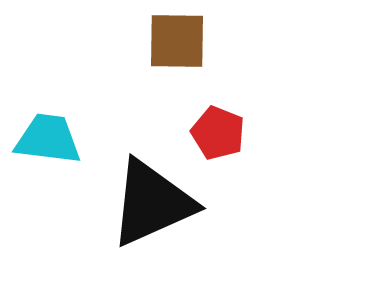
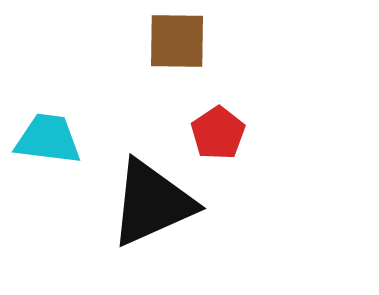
red pentagon: rotated 16 degrees clockwise
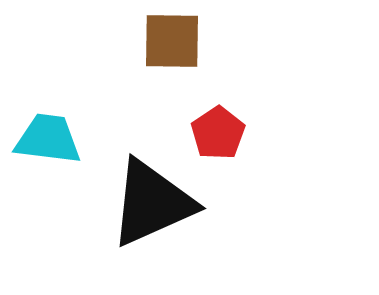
brown square: moved 5 px left
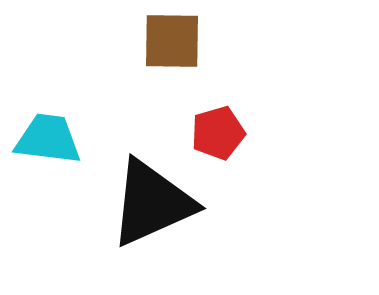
red pentagon: rotated 18 degrees clockwise
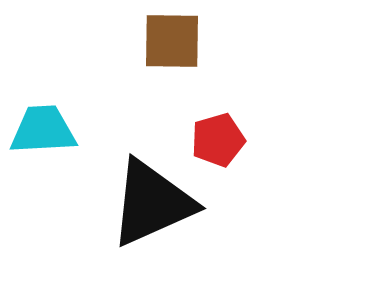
red pentagon: moved 7 px down
cyan trapezoid: moved 5 px left, 9 px up; rotated 10 degrees counterclockwise
